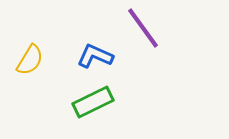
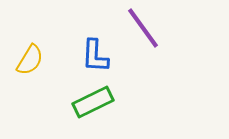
blue L-shape: rotated 111 degrees counterclockwise
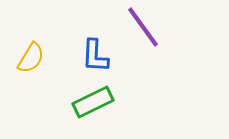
purple line: moved 1 px up
yellow semicircle: moved 1 px right, 2 px up
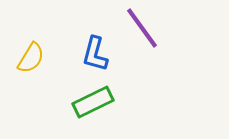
purple line: moved 1 px left, 1 px down
blue L-shape: moved 2 px up; rotated 12 degrees clockwise
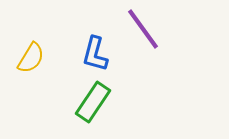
purple line: moved 1 px right, 1 px down
green rectangle: rotated 30 degrees counterclockwise
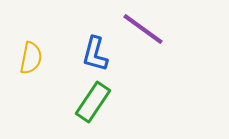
purple line: rotated 18 degrees counterclockwise
yellow semicircle: rotated 20 degrees counterclockwise
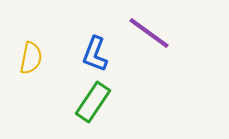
purple line: moved 6 px right, 4 px down
blue L-shape: rotated 6 degrees clockwise
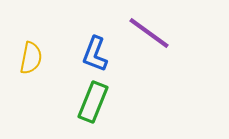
green rectangle: rotated 12 degrees counterclockwise
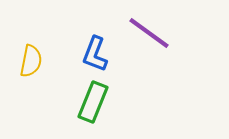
yellow semicircle: moved 3 px down
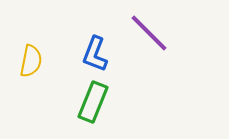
purple line: rotated 9 degrees clockwise
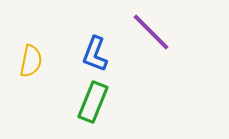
purple line: moved 2 px right, 1 px up
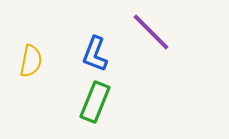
green rectangle: moved 2 px right
